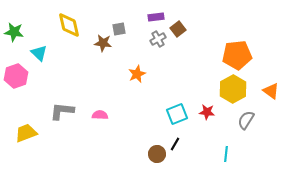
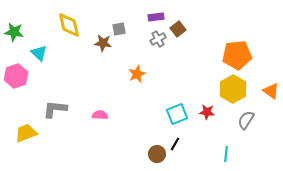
gray L-shape: moved 7 px left, 2 px up
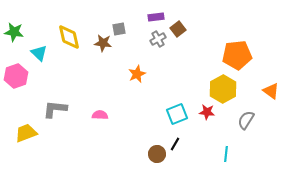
yellow diamond: moved 12 px down
yellow hexagon: moved 10 px left
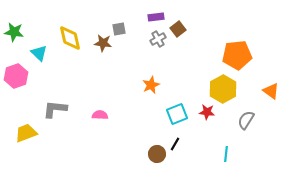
yellow diamond: moved 1 px right, 1 px down
orange star: moved 14 px right, 11 px down
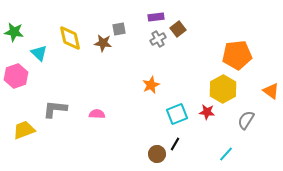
pink semicircle: moved 3 px left, 1 px up
yellow trapezoid: moved 2 px left, 3 px up
cyan line: rotated 35 degrees clockwise
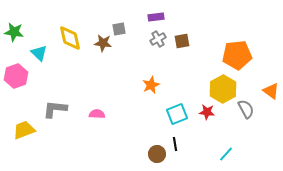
brown square: moved 4 px right, 12 px down; rotated 28 degrees clockwise
gray semicircle: moved 11 px up; rotated 120 degrees clockwise
black line: rotated 40 degrees counterclockwise
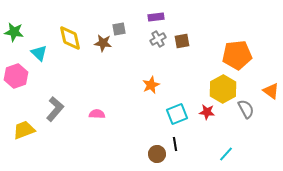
gray L-shape: rotated 125 degrees clockwise
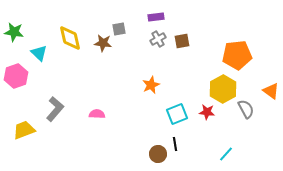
brown circle: moved 1 px right
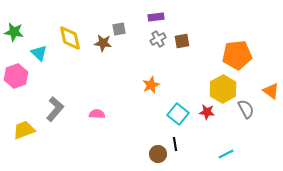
cyan square: moved 1 px right; rotated 30 degrees counterclockwise
cyan line: rotated 21 degrees clockwise
